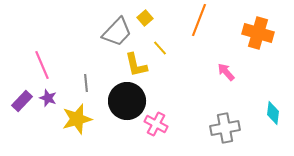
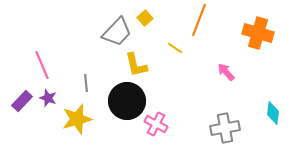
yellow line: moved 15 px right; rotated 14 degrees counterclockwise
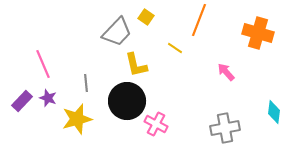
yellow square: moved 1 px right, 1 px up; rotated 14 degrees counterclockwise
pink line: moved 1 px right, 1 px up
cyan diamond: moved 1 px right, 1 px up
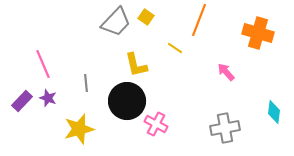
gray trapezoid: moved 1 px left, 10 px up
yellow star: moved 2 px right, 10 px down
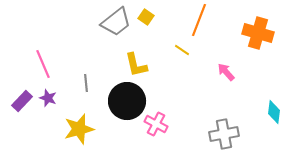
gray trapezoid: rotated 8 degrees clockwise
yellow line: moved 7 px right, 2 px down
gray cross: moved 1 px left, 6 px down
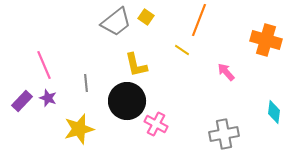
orange cross: moved 8 px right, 7 px down
pink line: moved 1 px right, 1 px down
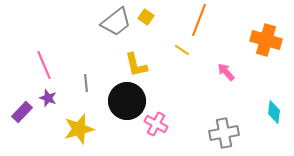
purple rectangle: moved 11 px down
gray cross: moved 1 px up
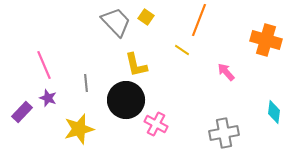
gray trapezoid: rotated 96 degrees counterclockwise
black circle: moved 1 px left, 1 px up
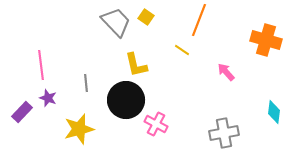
pink line: moved 3 px left; rotated 16 degrees clockwise
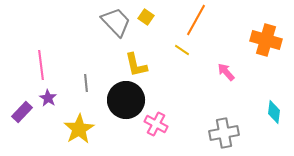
orange line: moved 3 px left; rotated 8 degrees clockwise
purple star: rotated 12 degrees clockwise
yellow star: rotated 16 degrees counterclockwise
